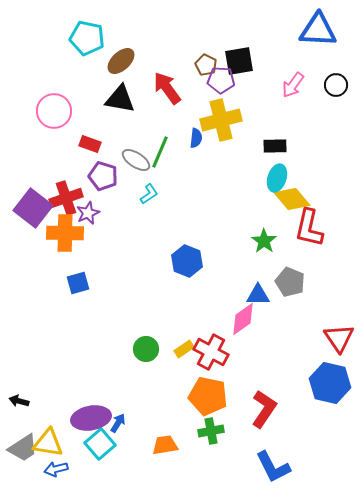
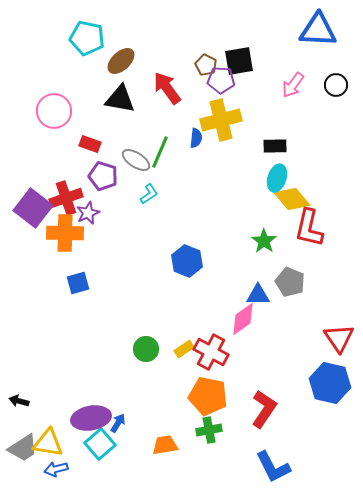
green cross at (211, 431): moved 2 px left, 1 px up
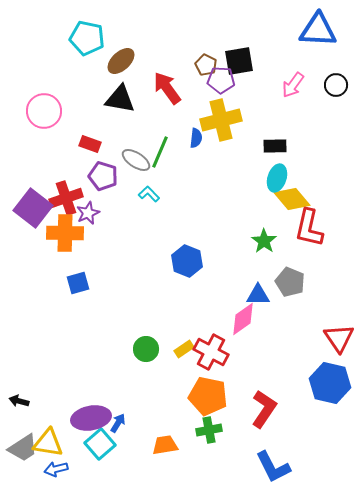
pink circle at (54, 111): moved 10 px left
cyan L-shape at (149, 194): rotated 100 degrees counterclockwise
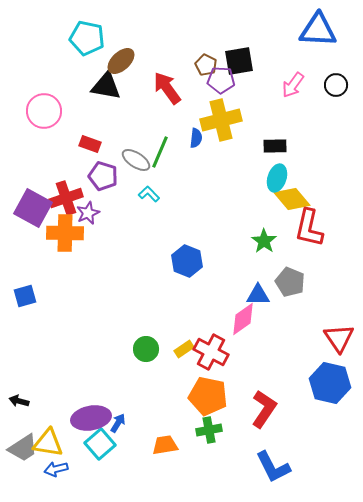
black triangle at (120, 99): moved 14 px left, 13 px up
purple square at (33, 208): rotated 9 degrees counterclockwise
blue square at (78, 283): moved 53 px left, 13 px down
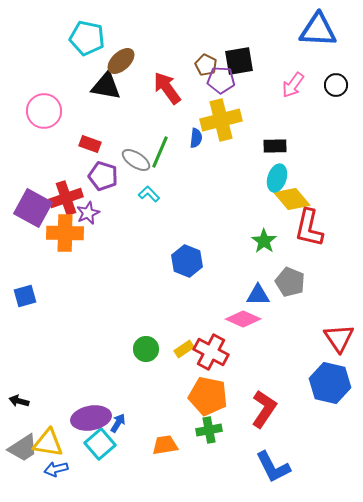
pink diamond at (243, 319): rotated 60 degrees clockwise
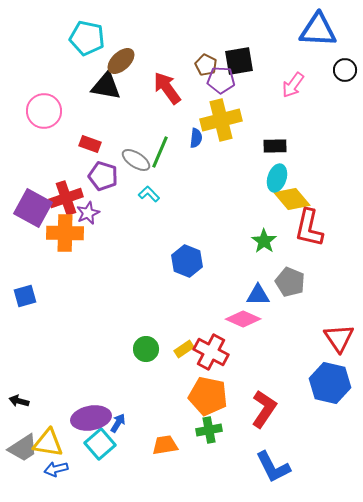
black circle at (336, 85): moved 9 px right, 15 px up
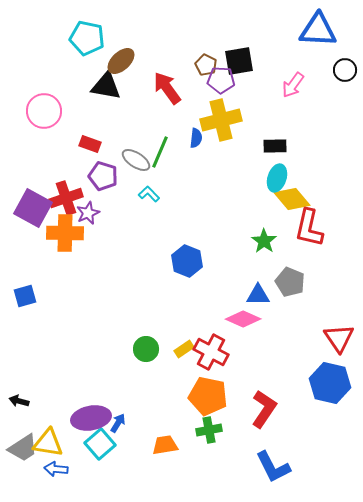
blue arrow at (56, 469): rotated 20 degrees clockwise
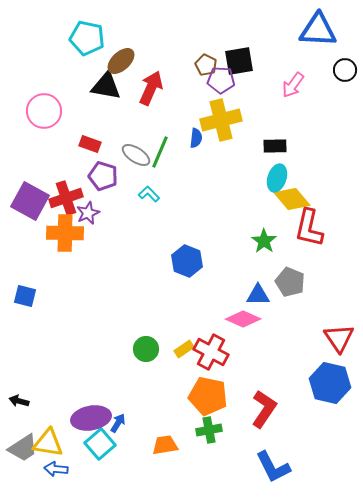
red arrow at (167, 88): moved 16 px left; rotated 60 degrees clockwise
gray ellipse at (136, 160): moved 5 px up
purple square at (33, 208): moved 3 px left, 7 px up
blue square at (25, 296): rotated 30 degrees clockwise
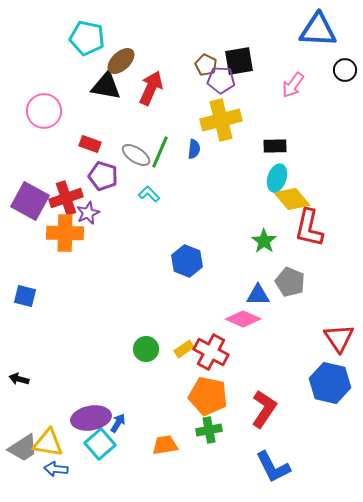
blue semicircle at (196, 138): moved 2 px left, 11 px down
black arrow at (19, 401): moved 22 px up
